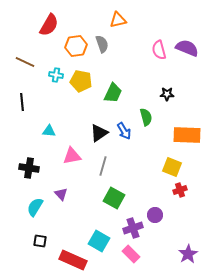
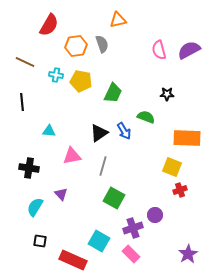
purple semicircle: moved 2 px right, 2 px down; rotated 50 degrees counterclockwise
green semicircle: rotated 54 degrees counterclockwise
orange rectangle: moved 3 px down
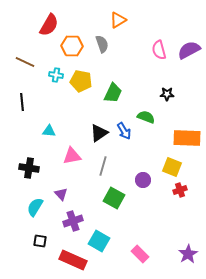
orange triangle: rotated 18 degrees counterclockwise
orange hexagon: moved 4 px left; rotated 10 degrees clockwise
purple circle: moved 12 px left, 35 px up
purple cross: moved 60 px left, 7 px up
pink rectangle: moved 9 px right
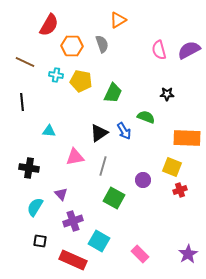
pink triangle: moved 3 px right, 1 px down
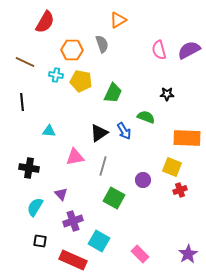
red semicircle: moved 4 px left, 3 px up
orange hexagon: moved 4 px down
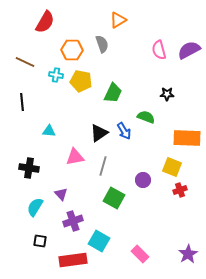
red rectangle: rotated 32 degrees counterclockwise
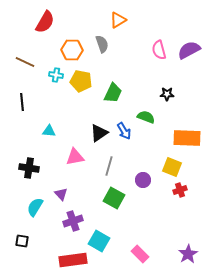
gray line: moved 6 px right
black square: moved 18 px left
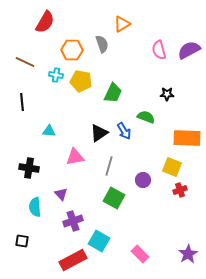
orange triangle: moved 4 px right, 4 px down
cyan semicircle: rotated 36 degrees counterclockwise
red rectangle: rotated 20 degrees counterclockwise
